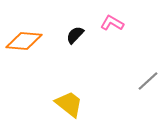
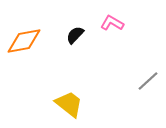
orange diamond: rotated 15 degrees counterclockwise
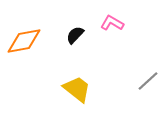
yellow trapezoid: moved 8 px right, 15 px up
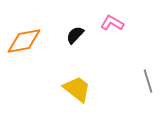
gray line: rotated 65 degrees counterclockwise
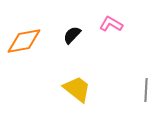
pink L-shape: moved 1 px left, 1 px down
black semicircle: moved 3 px left
gray line: moved 2 px left, 9 px down; rotated 20 degrees clockwise
